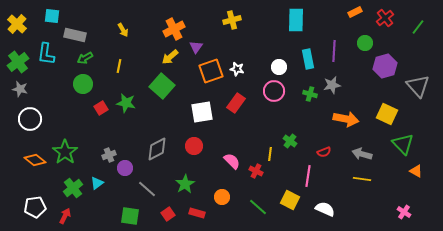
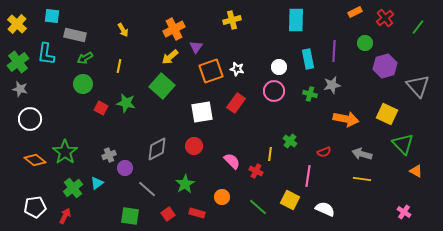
red square at (101, 108): rotated 32 degrees counterclockwise
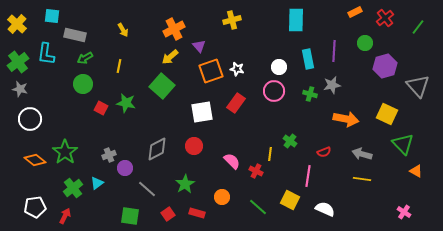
purple triangle at (196, 47): moved 3 px right, 1 px up; rotated 16 degrees counterclockwise
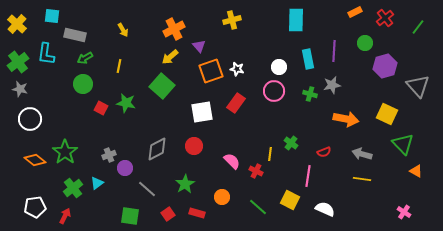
green cross at (290, 141): moved 1 px right, 2 px down
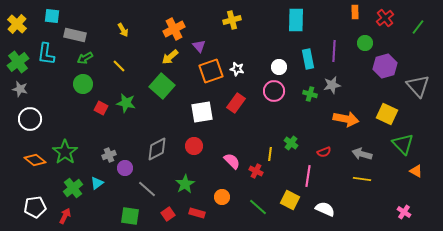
orange rectangle at (355, 12): rotated 64 degrees counterclockwise
yellow line at (119, 66): rotated 56 degrees counterclockwise
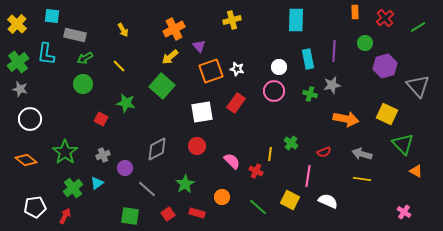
green line at (418, 27): rotated 21 degrees clockwise
red square at (101, 108): moved 11 px down
red circle at (194, 146): moved 3 px right
gray cross at (109, 155): moved 6 px left
orange diamond at (35, 160): moved 9 px left
white semicircle at (325, 209): moved 3 px right, 8 px up
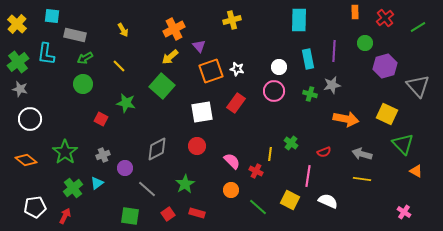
cyan rectangle at (296, 20): moved 3 px right
orange circle at (222, 197): moved 9 px right, 7 px up
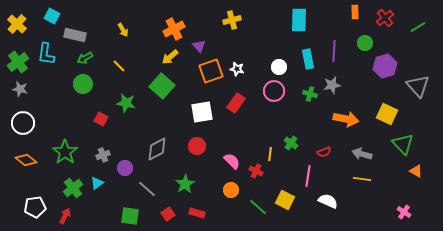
cyan square at (52, 16): rotated 21 degrees clockwise
white circle at (30, 119): moved 7 px left, 4 px down
yellow square at (290, 200): moved 5 px left
